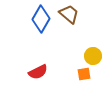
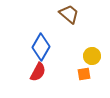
blue diamond: moved 28 px down
yellow circle: moved 1 px left
red semicircle: rotated 36 degrees counterclockwise
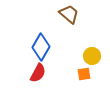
red semicircle: moved 1 px down
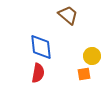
brown trapezoid: moved 1 px left, 1 px down
blue diamond: rotated 36 degrees counterclockwise
red semicircle: rotated 18 degrees counterclockwise
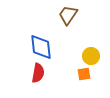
brown trapezoid: rotated 95 degrees counterclockwise
yellow circle: moved 1 px left
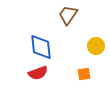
yellow circle: moved 5 px right, 10 px up
red semicircle: rotated 60 degrees clockwise
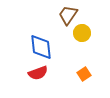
yellow circle: moved 14 px left, 13 px up
orange square: rotated 24 degrees counterclockwise
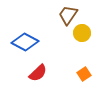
blue diamond: moved 16 px left, 5 px up; rotated 56 degrees counterclockwise
red semicircle: rotated 24 degrees counterclockwise
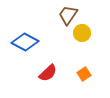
red semicircle: moved 10 px right
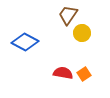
red semicircle: moved 15 px right; rotated 126 degrees counterclockwise
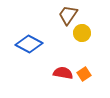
blue diamond: moved 4 px right, 2 px down
